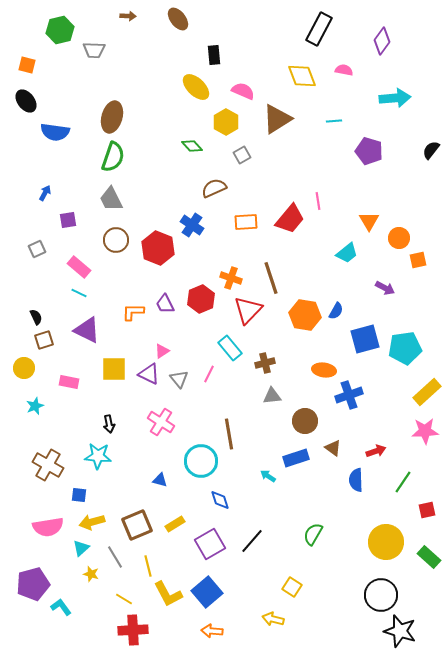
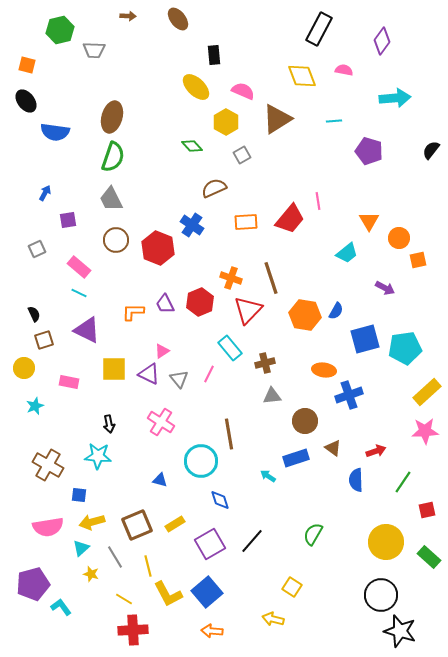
red hexagon at (201, 299): moved 1 px left, 3 px down
black semicircle at (36, 317): moved 2 px left, 3 px up
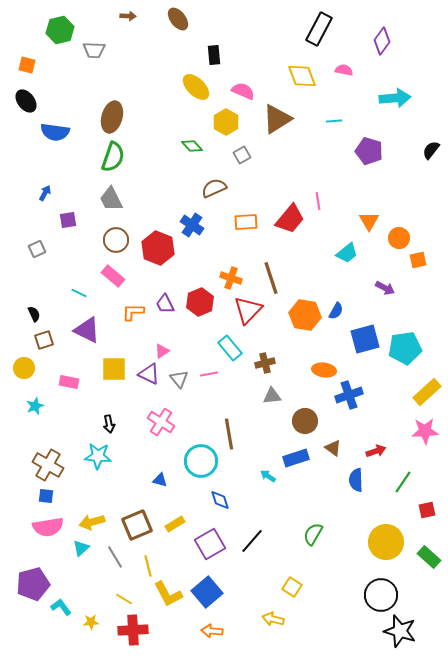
pink rectangle at (79, 267): moved 34 px right, 9 px down
pink line at (209, 374): rotated 54 degrees clockwise
blue square at (79, 495): moved 33 px left, 1 px down
yellow star at (91, 574): moved 48 px down; rotated 21 degrees counterclockwise
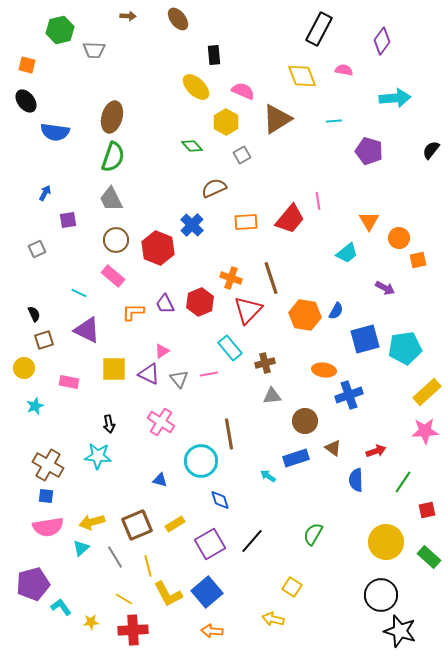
blue cross at (192, 225): rotated 10 degrees clockwise
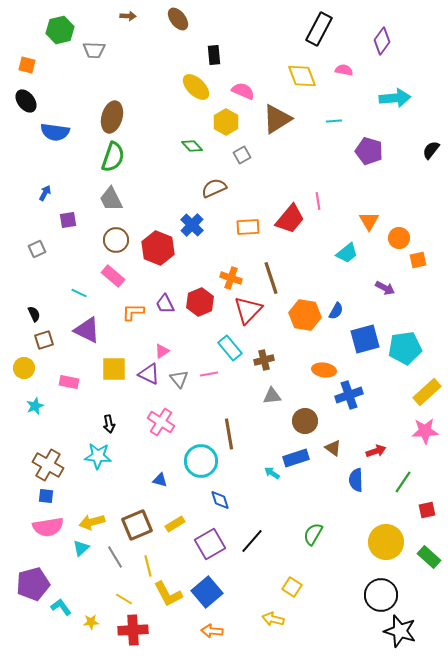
orange rectangle at (246, 222): moved 2 px right, 5 px down
brown cross at (265, 363): moved 1 px left, 3 px up
cyan arrow at (268, 476): moved 4 px right, 3 px up
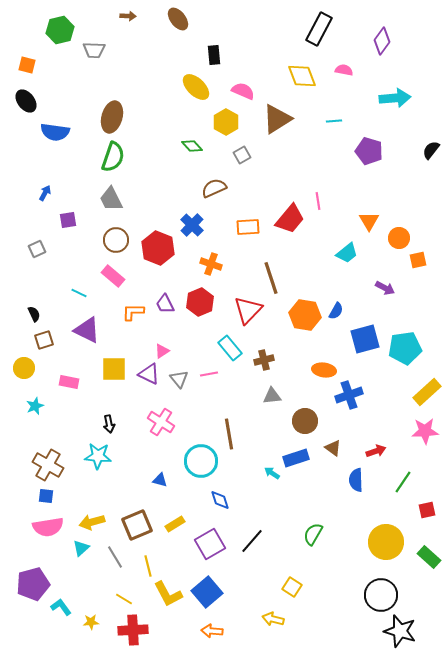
orange cross at (231, 278): moved 20 px left, 14 px up
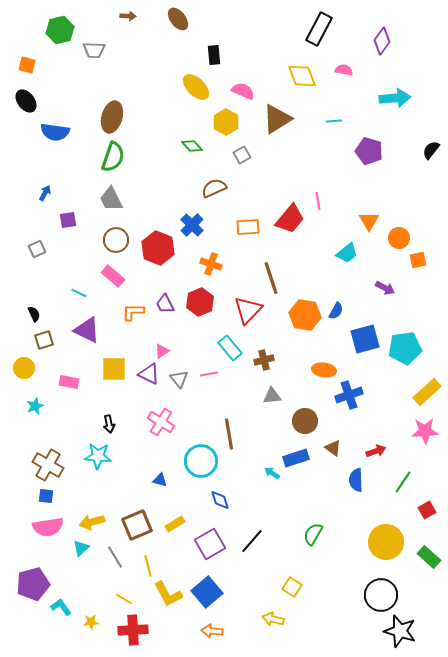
red square at (427, 510): rotated 18 degrees counterclockwise
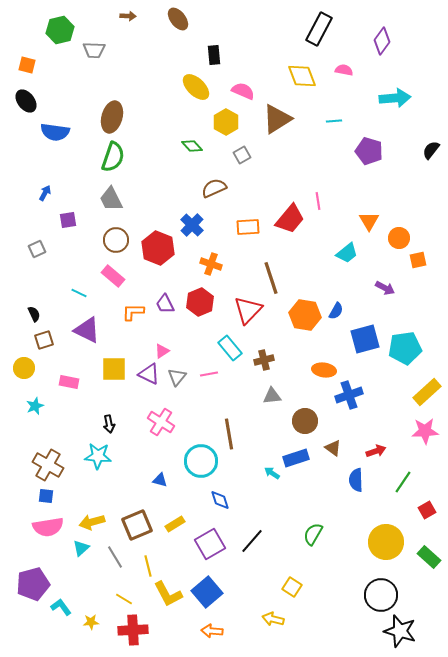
gray triangle at (179, 379): moved 2 px left, 2 px up; rotated 18 degrees clockwise
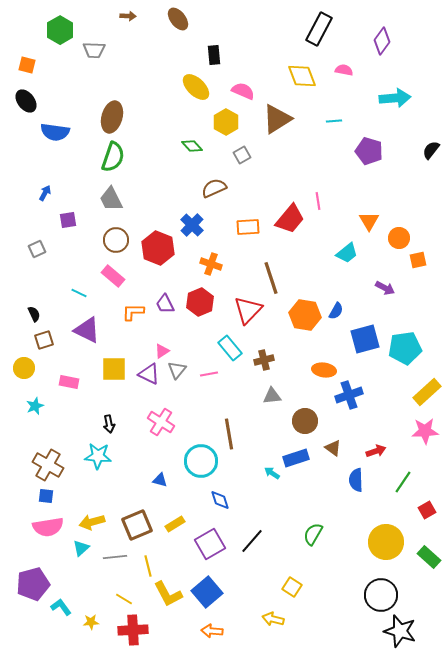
green hexagon at (60, 30): rotated 16 degrees counterclockwise
gray triangle at (177, 377): moved 7 px up
gray line at (115, 557): rotated 65 degrees counterclockwise
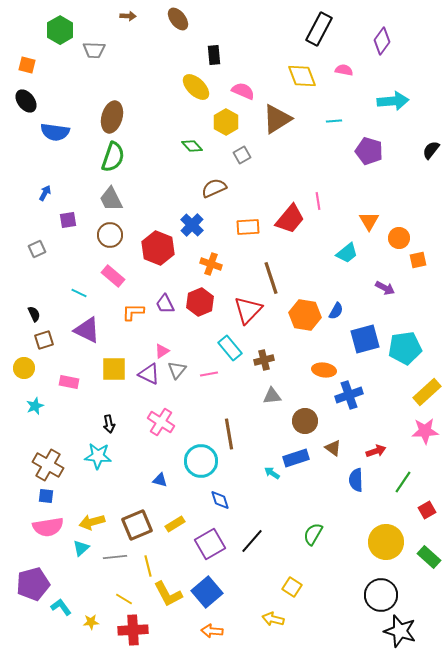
cyan arrow at (395, 98): moved 2 px left, 3 px down
brown circle at (116, 240): moved 6 px left, 5 px up
